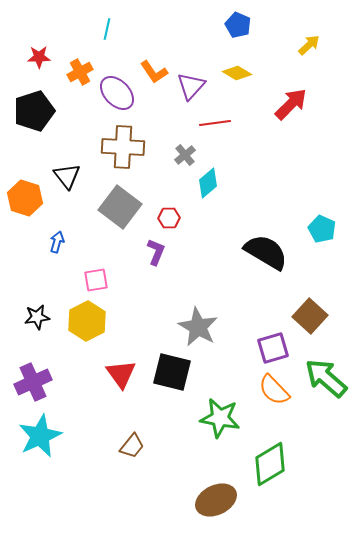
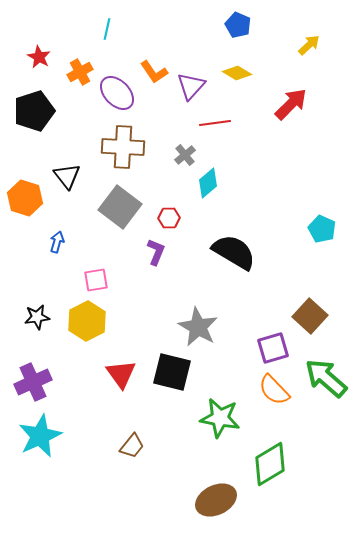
red star: rotated 30 degrees clockwise
black semicircle: moved 32 px left
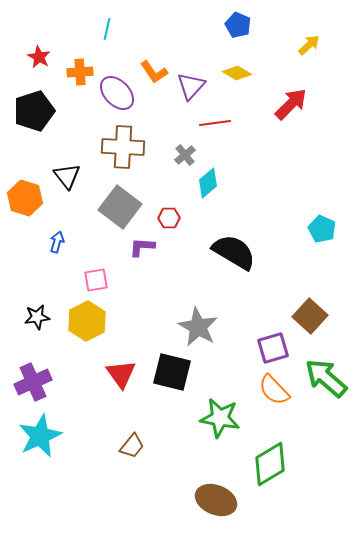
orange cross: rotated 25 degrees clockwise
purple L-shape: moved 14 px left, 5 px up; rotated 108 degrees counterclockwise
brown ellipse: rotated 48 degrees clockwise
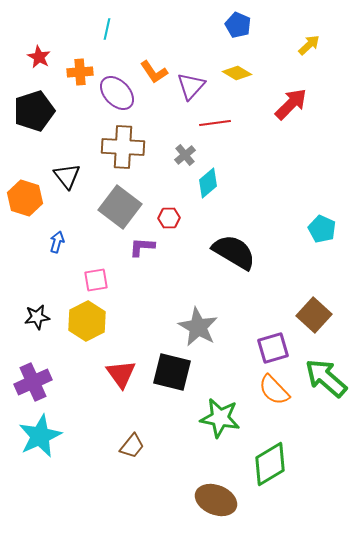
brown square: moved 4 px right, 1 px up
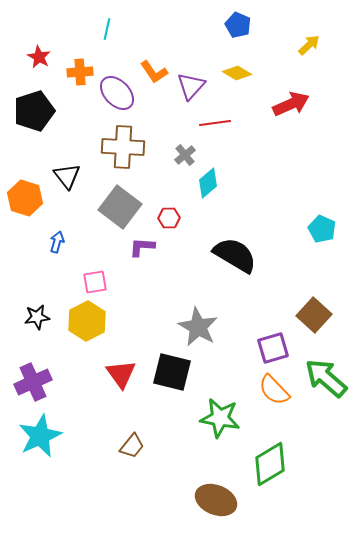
red arrow: rotated 21 degrees clockwise
black semicircle: moved 1 px right, 3 px down
pink square: moved 1 px left, 2 px down
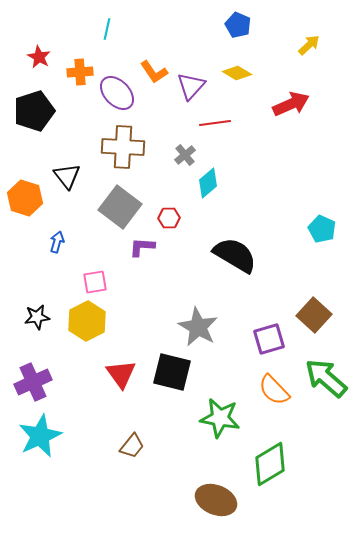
purple square: moved 4 px left, 9 px up
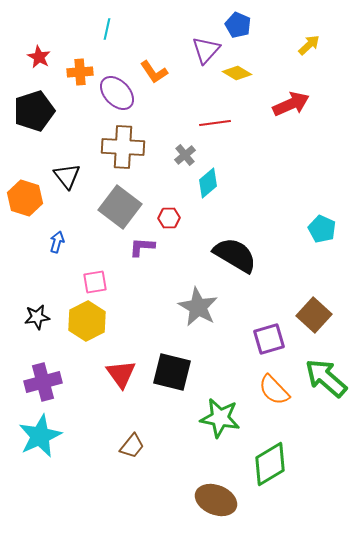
purple triangle: moved 15 px right, 36 px up
gray star: moved 20 px up
purple cross: moved 10 px right; rotated 9 degrees clockwise
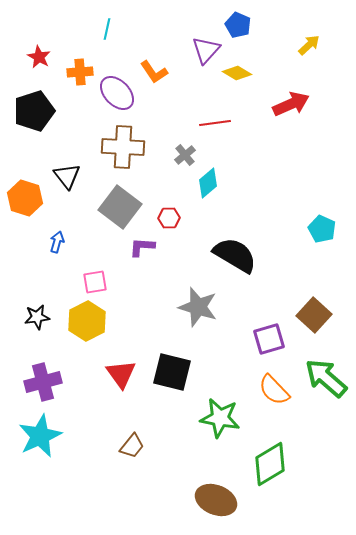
gray star: rotated 12 degrees counterclockwise
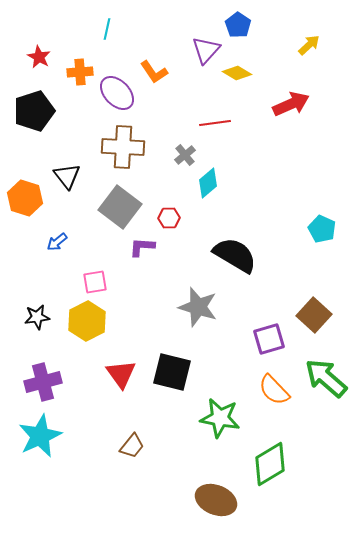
blue pentagon: rotated 10 degrees clockwise
blue arrow: rotated 145 degrees counterclockwise
